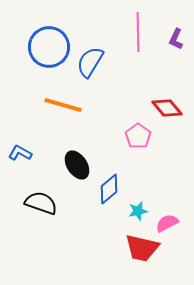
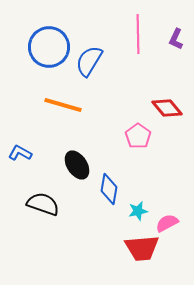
pink line: moved 2 px down
blue semicircle: moved 1 px left, 1 px up
blue diamond: rotated 40 degrees counterclockwise
black semicircle: moved 2 px right, 1 px down
red trapezoid: rotated 18 degrees counterclockwise
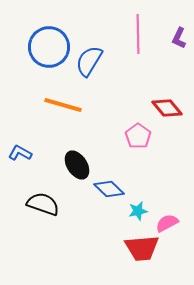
purple L-shape: moved 3 px right, 1 px up
blue diamond: rotated 56 degrees counterclockwise
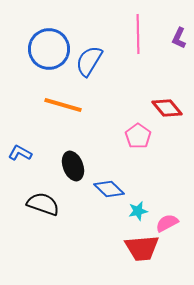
blue circle: moved 2 px down
black ellipse: moved 4 px left, 1 px down; rotated 12 degrees clockwise
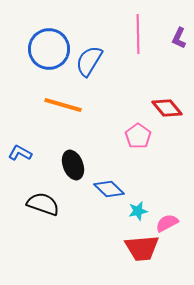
black ellipse: moved 1 px up
